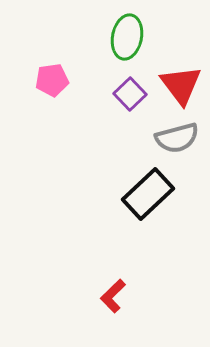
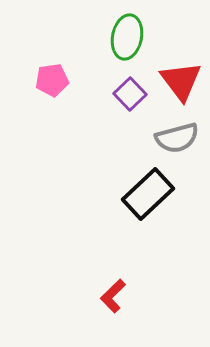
red triangle: moved 4 px up
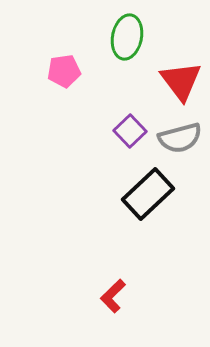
pink pentagon: moved 12 px right, 9 px up
purple square: moved 37 px down
gray semicircle: moved 3 px right
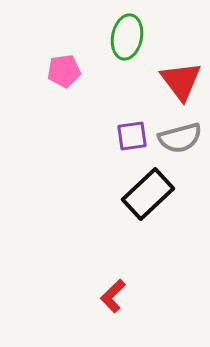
purple square: moved 2 px right, 5 px down; rotated 36 degrees clockwise
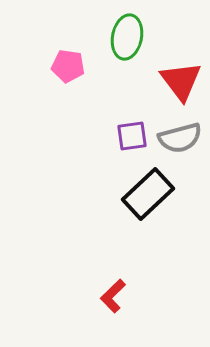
pink pentagon: moved 4 px right, 5 px up; rotated 16 degrees clockwise
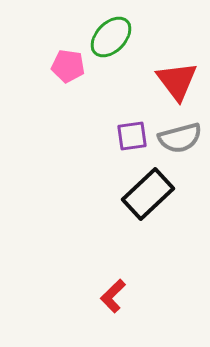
green ellipse: moved 16 px left; rotated 33 degrees clockwise
red triangle: moved 4 px left
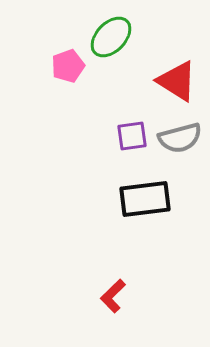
pink pentagon: rotated 28 degrees counterclockwise
red triangle: rotated 21 degrees counterclockwise
black rectangle: moved 3 px left, 5 px down; rotated 36 degrees clockwise
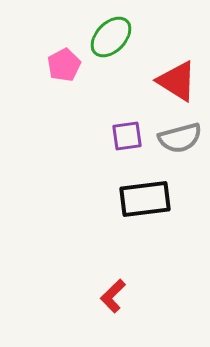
pink pentagon: moved 4 px left, 1 px up; rotated 8 degrees counterclockwise
purple square: moved 5 px left
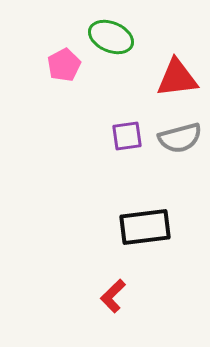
green ellipse: rotated 69 degrees clockwise
red triangle: moved 3 px up; rotated 39 degrees counterclockwise
black rectangle: moved 28 px down
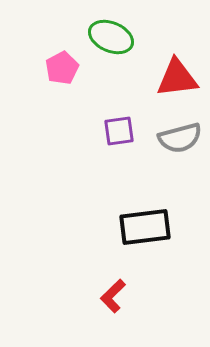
pink pentagon: moved 2 px left, 3 px down
purple square: moved 8 px left, 5 px up
